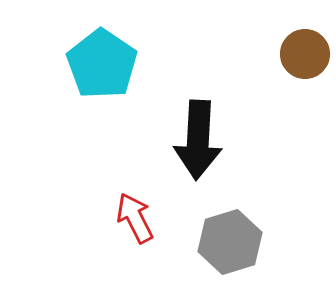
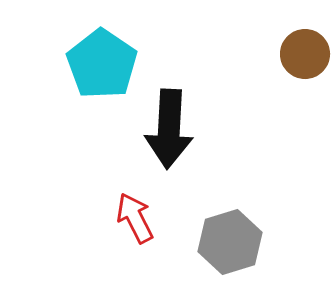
black arrow: moved 29 px left, 11 px up
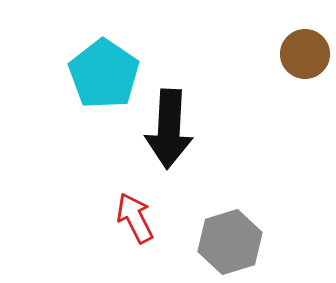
cyan pentagon: moved 2 px right, 10 px down
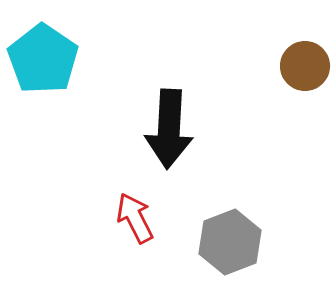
brown circle: moved 12 px down
cyan pentagon: moved 61 px left, 15 px up
gray hexagon: rotated 4 degrees counterclockwise
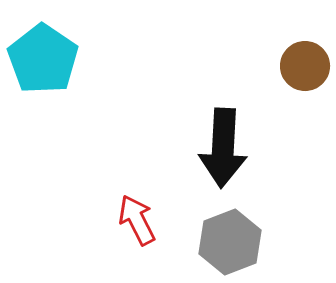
black arrow: moved 54 px right, 19 px down
red arrow: moved 2 px right, 2 px down
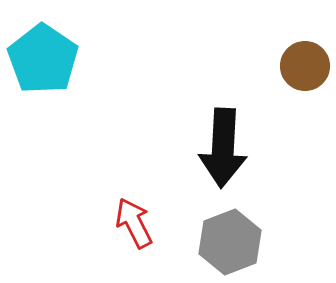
red arrow: moved 3 px left, 3 px down
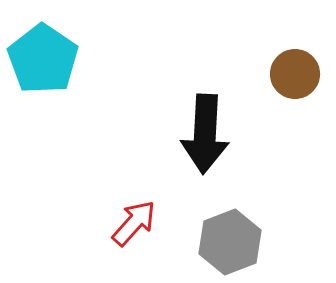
brown circle: moved 10 px left, 8 px down
black arrow: moved 18 px left, 14 px up
red arrow: rotated 69 degrees clockwise
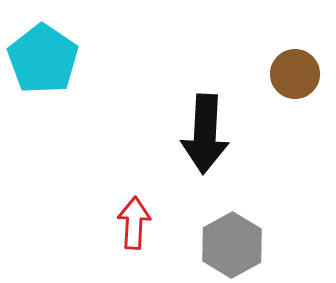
red arrow: rotated 39 degrees counterclockwise
gray hexagon: moved 2 px right, 3 px down; rotated 8 degrees counterclockwise
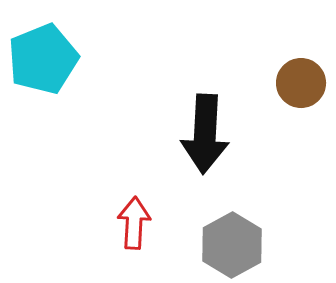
cyan pentagon: rotated 16 degrees clockwise
brown circle: moved 6 px right, 9 px down
